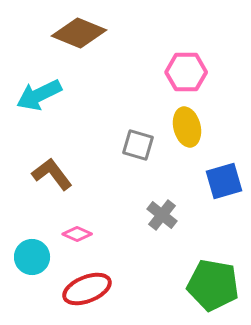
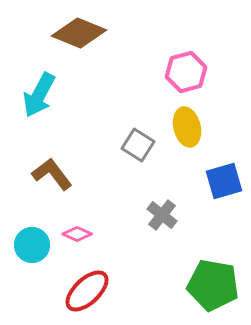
pink hexagon: rotated 15 degrees counterclockwise
cyan arrow: rotated 36 degrees counterclockwise
gray square: rotated 16 degrees clockwise
cyan circle: moved 12 px up
red ellipse: moved 2 px down; rotated 21 degrees counterclockwise
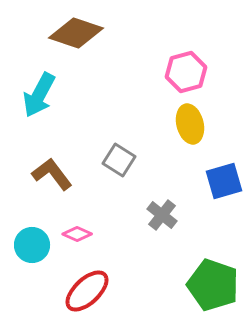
brown diamond: moved 3 px left; rotated 4 degrees counterclockwise
yellow ellipse: moved 3 px right, 3 px up
gray square: moved 19 px left, 15 px down
green pentagon: rotated 9 degrees clockwise
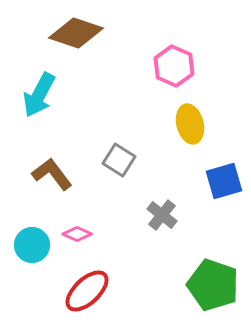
pink hexagon: moved 12 px left, 6 px up; rotated 21 degrees counterclockwise
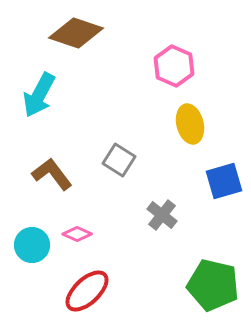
green pentagon: rotated 6 degrees counterclockwise
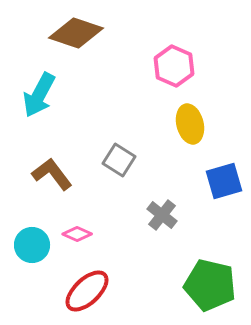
green pentagon: moved 3 px left
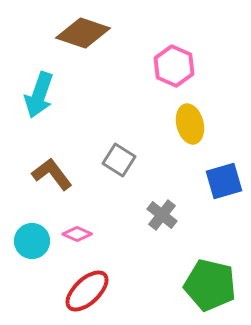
brown diamond: moved 7 px right
cyan arrow: rotated 9 degrees counterclockwise
cyan circle: moved 4 px up
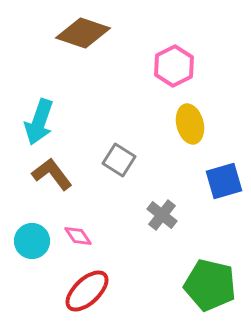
pink hexagon: rotated 9 degrees clockwise
cyan arrow: moved 27 px down
pink diamond: moved 1 px right, 2 px down; rotated 32 degrees clockwise
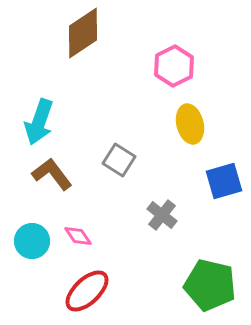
brown diamond: rotated 52 degrees counterclockwise
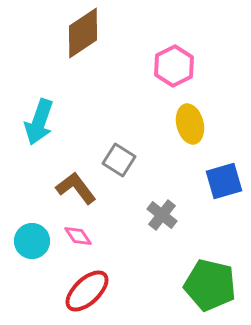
brown L-shape: moved 24 px right, 14 px down
